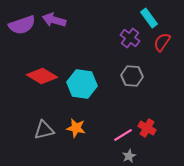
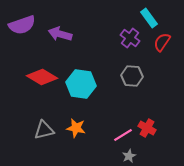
purple arrow: moved 6 px right, 14 px down
red diamond: moved 1 px down
cyan hexagon: moved 1 px left
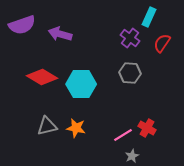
cyan rectangle: moved 1 px up; rotated 60 degrees clockwise
red semicircle: moved 1 px down
gray hexagon: moved 2 px left, 3 px up
cyan hexagon: rotated 8 degrees counterclockwise
gray triangle: moved 3 px right, 4 px up
gray star: moved 3 px right
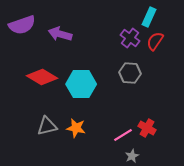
red semicircle: moved 7 px left, 2 px up
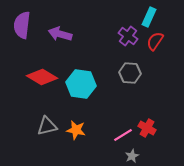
purple semicircle: rotated 116 degrees clockwise
purple cross: moved 2 px left, 2 px up
cyan hexagon: rotated 8 degrees clockwise
orange star: moved 2 px down
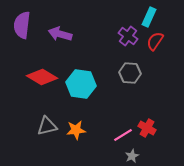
orange star: rotated 18 degrees counterclockwise
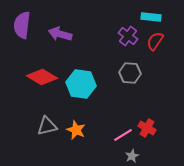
cyan rectangle: moved 2 px right; rotated 72 degrees clockwise
orange star: rotated 30 degrees clockwise
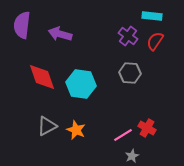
cyan rectangle: moved 1 px right, 1 px up
red diamond: rotated 40 degrees clockwise
gray triangle: rotated 15 degrees counterclockwise
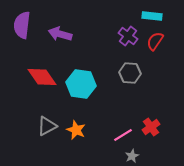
red diamond: rotated 16 degrees counterclockwise
red cross: moved 4 px right, 1 px up; rotated 24 degrees clockwise
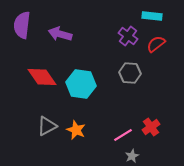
red semicircle: moved 1 px right, 3 px down; rotated 18 degrees clockwise
